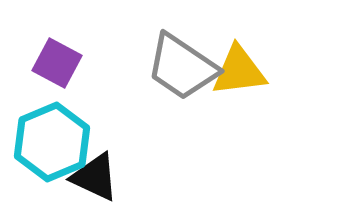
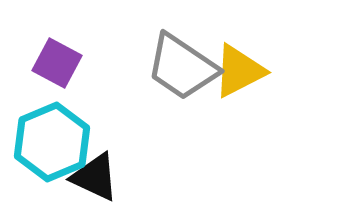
yellow triangle: rotated 20 degrees counterclockwise
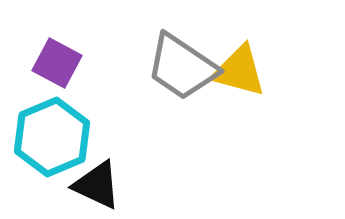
yellow triangle: rotated 42 degrees clockwise
cyan hexagon: moved 5 px up
black triangle: moved 2 px right, 8 px down
